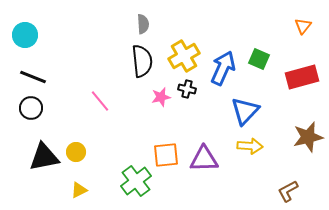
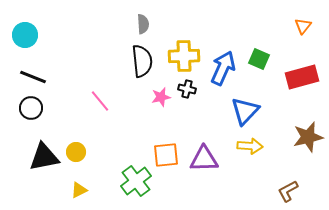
yellow cross: rotated 28 degrees clockwise
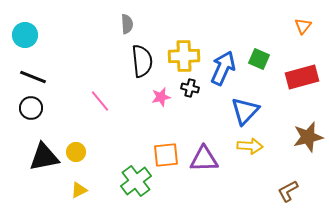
gray semicircle: moved 16 px left
black cross: moved 3 px right, 1 px up
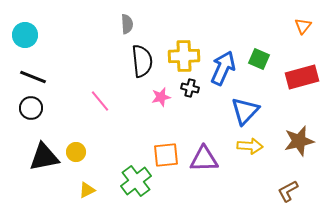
brown star: moved 9 px left, 4 px down
yellow triangle: moved 8 px right
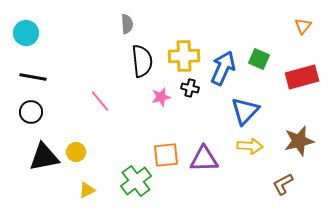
cyan circle: moved 1 px right, 2 px up
black line: rotated 12 degrees counterclockwise
black circle: moved 4 px down
brown L-shape: moved 5 px left, 7 px up
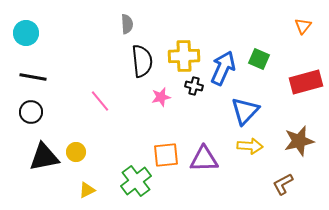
red rectangle: moved 4 px right, 5 px down
black cross: moved 4 px right, 2 px up
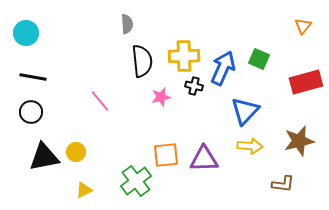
brown L-shape: rotated 145 degrees counterclockwise
yellow triangle: moved 3 px left
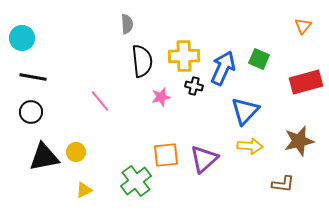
cyan circle: moved 4 px left, 5 px down
purple triangle: rotated 40 degrees counterclockwise
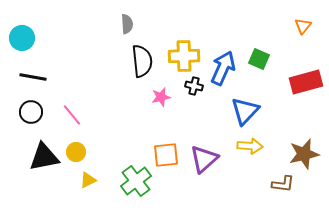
pink line: moved 28 px left, 14 px down
brown star: moved 5 px right, 13 px down
yellow triangle: moved 4 px right, 10 px up
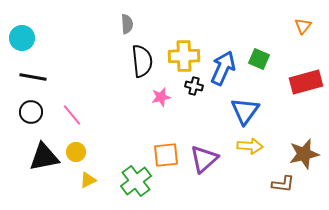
blue triangle: rotated 8 degrees counterclockwise
